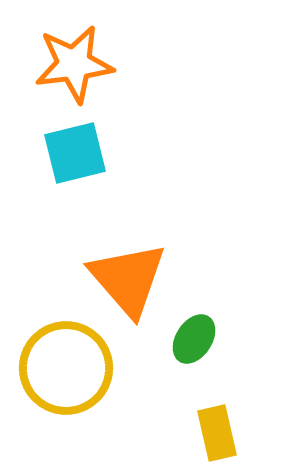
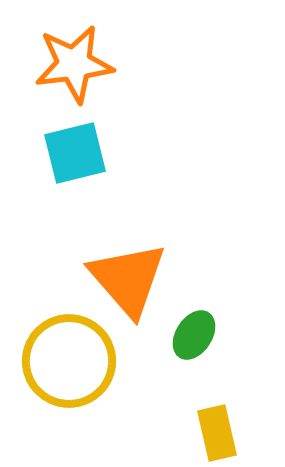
green ellipse: moved 4 px up
yellow circle: moved 3 px right, 7 px up
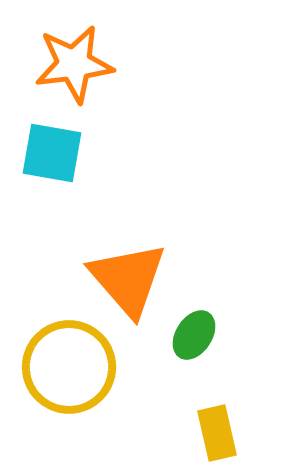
cyan square: moved 23 px left; rotated 24 degrees clockwise
yellow circle: moved 6 px down
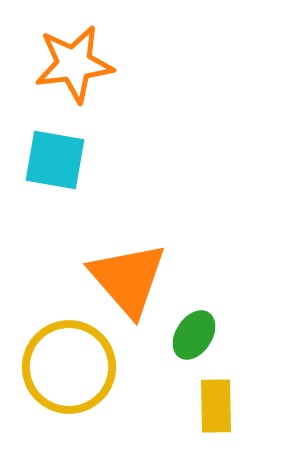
cyan square: moved 3 px right, 7 px down
yellow rectangle: moved 1 px left, 27 px up; rotated 12 degrees clockwise
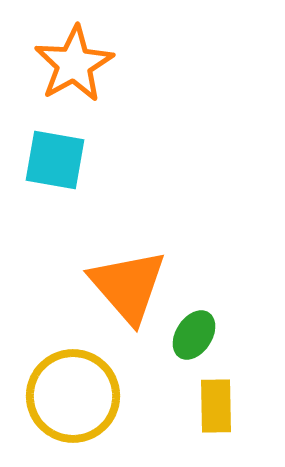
orange star: rotated 22 degrees counterclockwise
orange triangle: moved 7 px down
yellow circle: moved 4 px right, 29 px down
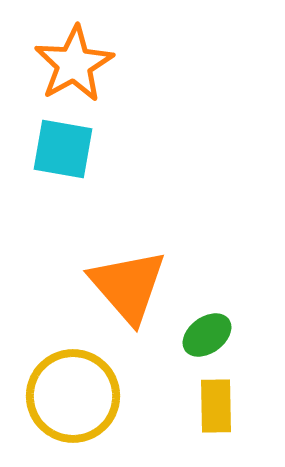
cyan square: moved 8 px right, 11 px up
green ellipse: moved 13 px right; rotated 21 degrees clockwise
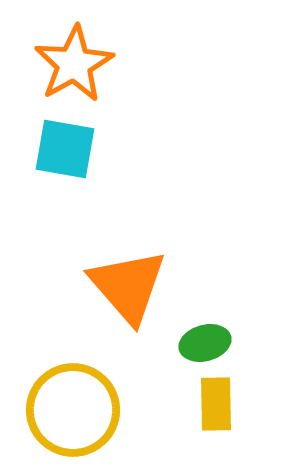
cyan square: moved 2 px right
green ellipse: moved 2 px left, 8 px down; rotated 21 degrees clockwise
yellow circle: moved 14 px down
yellow rectangle: moved 2 px up
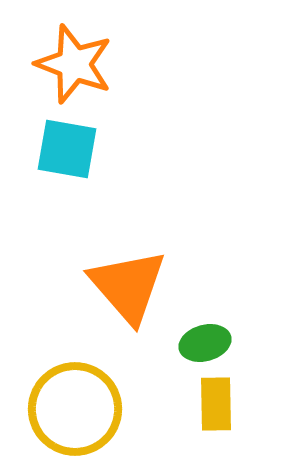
orange star: rotated 22 degrees counterclockwise
cyan square: moved 2 px right
yellow circle: moved 2 px right, 1 px up
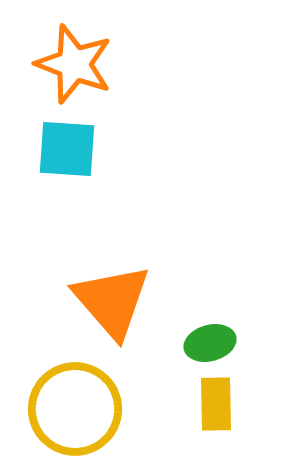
cyan square: rotated 6 degrees counterclockwise
orange triangle: moved 16 px left, 15 px down
green ellipse: moved 5 px right
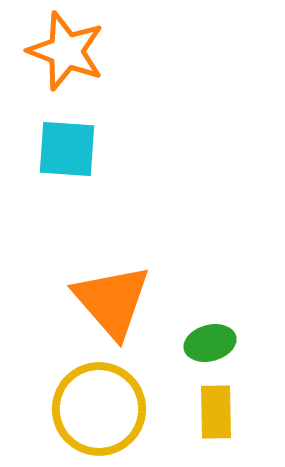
orange star: moved 8 px left, 13 px up
yellow rectangle: moved 8 px down
yellow circle: moved 24 px right
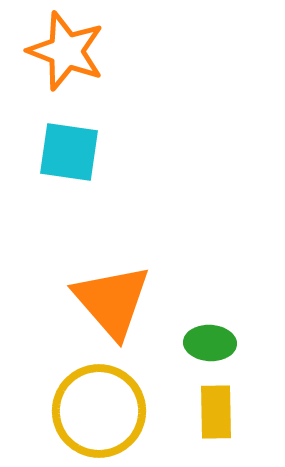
cyan square: moved 2 px right, 3 px down; rotated 4 degrees clockwise
green ellipse: rotated 18 degrees clockwise
yellow circle: moved 2 px down
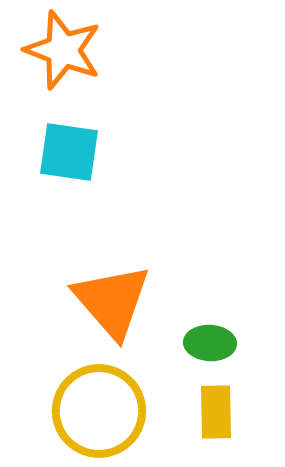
orange star: moved 3 px left, 1 px up
